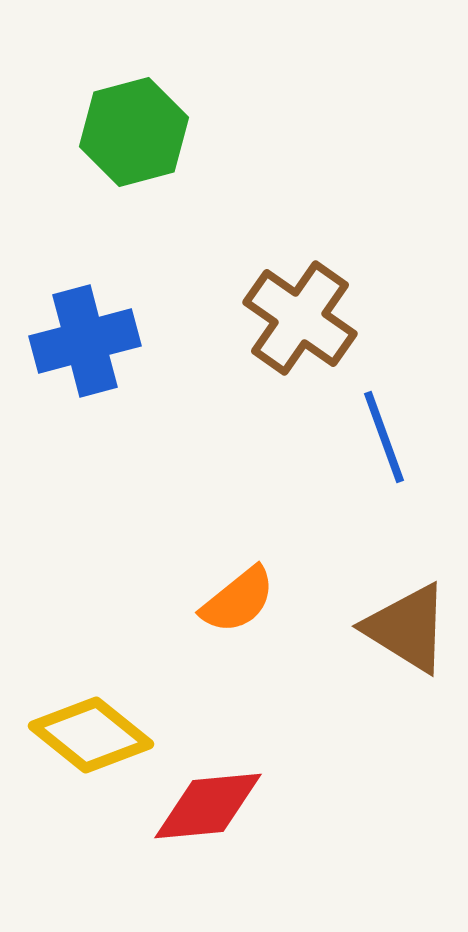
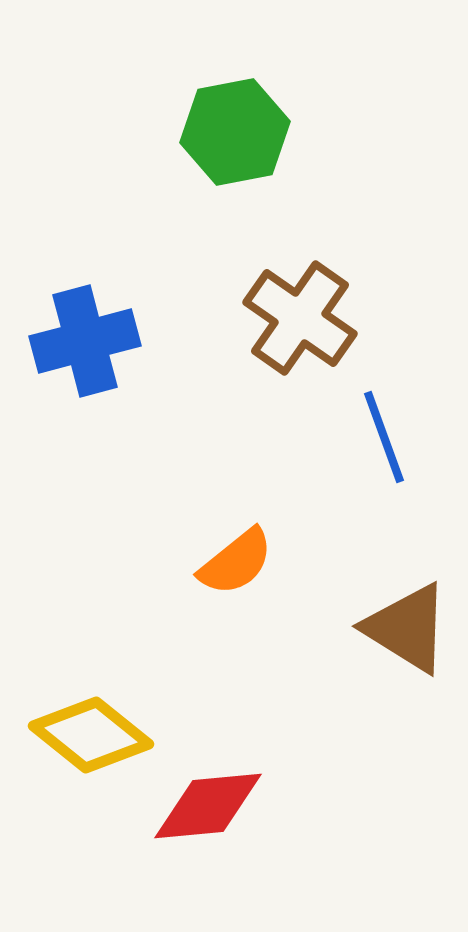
green hexagon: moved 101 px right; rotated 4 degrees clockwise
orange semicircle: moved 2 px left, 38 px up
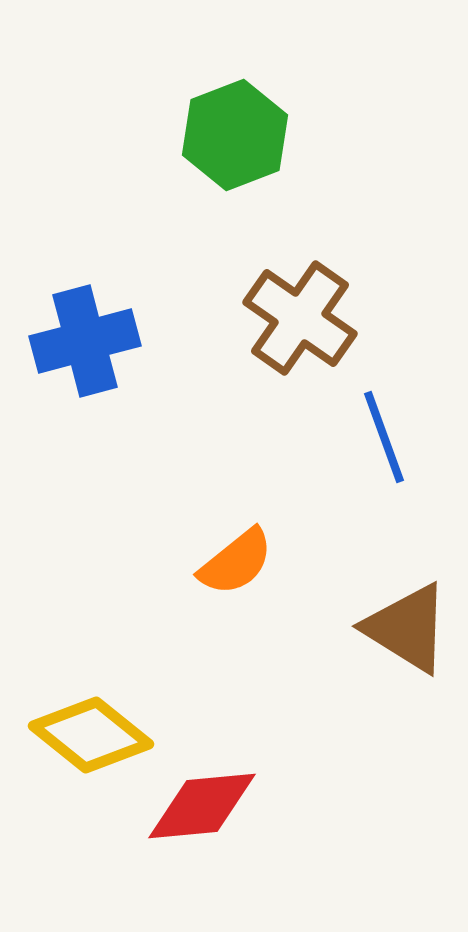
green hexagon: moved 3 px down; rotated 10 degrees counterclockwise
red diamond: moved 6 px left
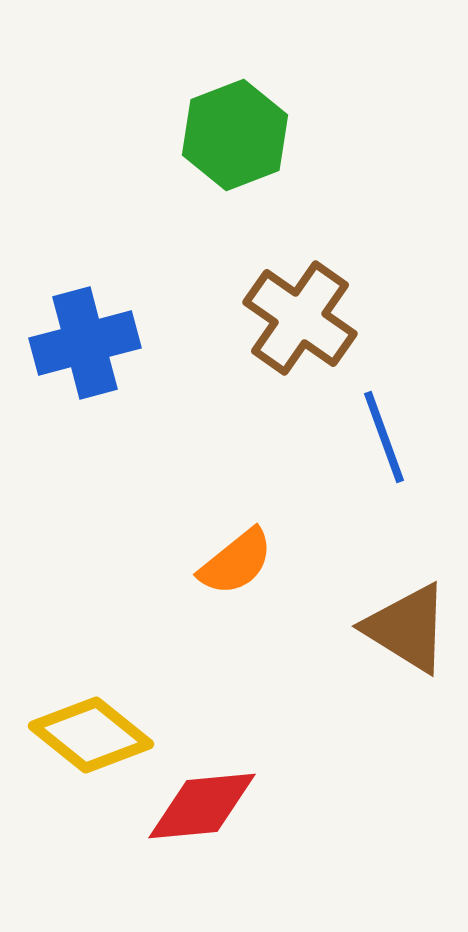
blue cross: moved 2 px down
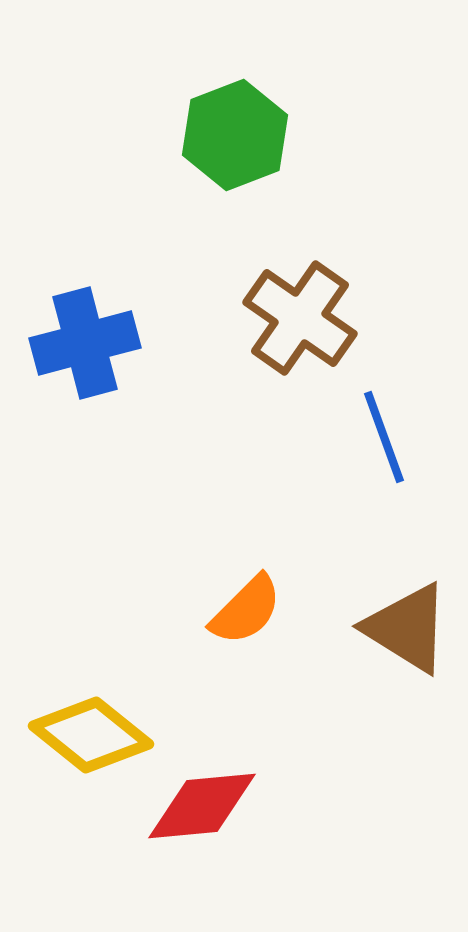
orange semicircle: moved 10 px right, 48 px down; rotated 6 degrees counterclockwise
